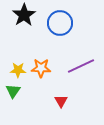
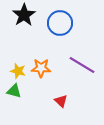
purple line: moved 1 px right, 1 px up; rotated 56 degrees clockwise
yellow star: moved 1 px down; rotated 14 degrees clockwise
green triangle: moved 1 px right; rotated 49 degrees counterclockwise
red triangle: rotated 16 degrees counterclockwise
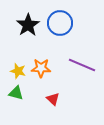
black star: moved 4 px right, 10 px down
purple line: rotated 8 degrees counterclockwise
green triangle: moved 2 px right, 2 px down
red triangle: moved 8 px left, 2 px up
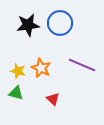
black star: rotated 25 degrees clockwise
orange star: rotated 24 degrees clockwise
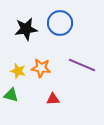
black star: moved 2 px left, 4 px down
orange star: rotated 18 degrees counterclockwise
green triangle: moved 5 px left, 2 px down
red triangle: rotated 48 degrees counterclockwise
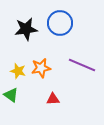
orange star: rotated 18 degrees counterclockwise
green triangle: rotated 21 degrees clockwise
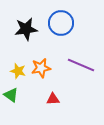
blue circle: moved 1 px right
purple line: moved 1 px left
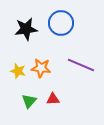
orange star: rotated 18 degrees clockwise
green triangle: moved 18 px right, 6 px down; rotated 35 degrees clockwise
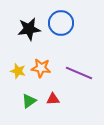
black star: moved 3 px right
purple line: moved 2 px left, 8 px down
green triangle: rotated 14 degrees clockwise
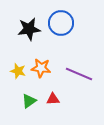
purple line: moved 1 px down
